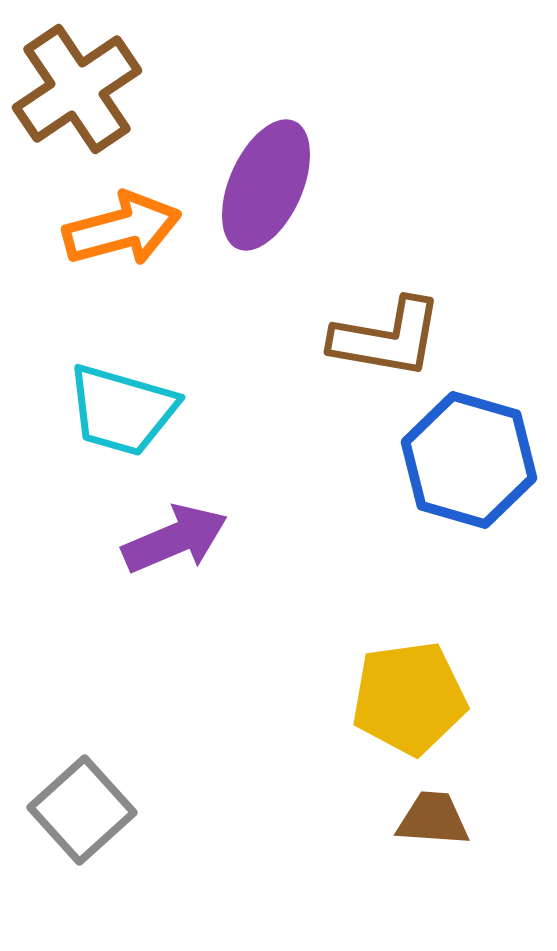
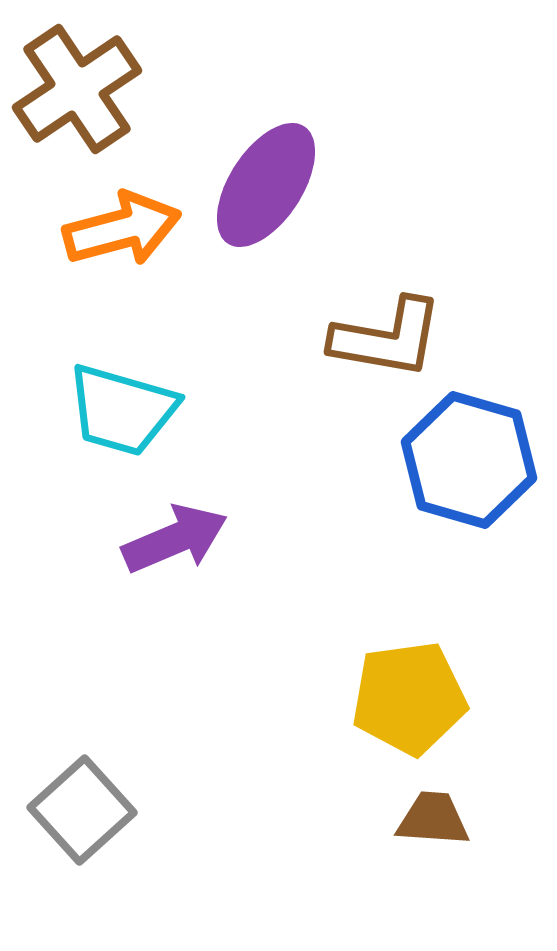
purple ellipse: rotated 9 degrees clockwise
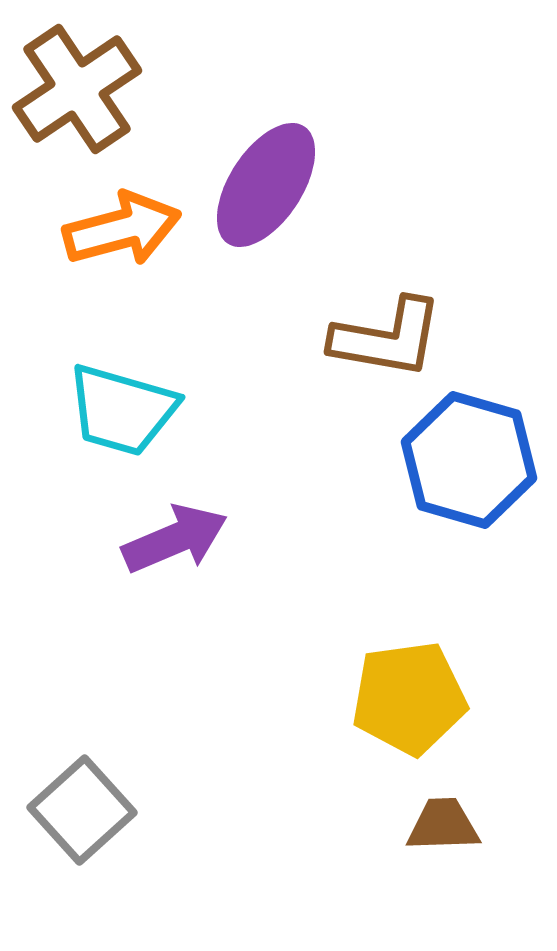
brown trapezoid: moved 10 px right, 6 px down; rotated 6 degrees counterclockwise
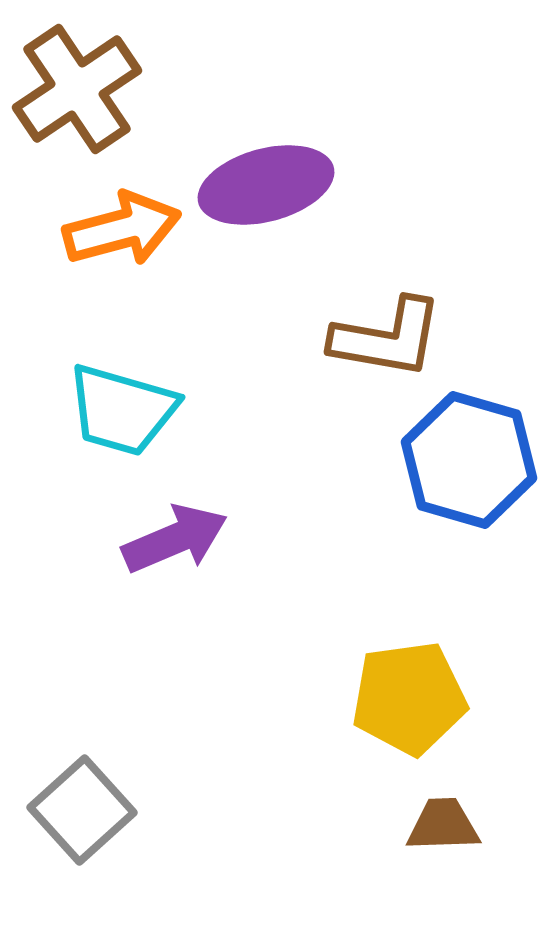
purple ellipse: rotated 42 degrees clockwise
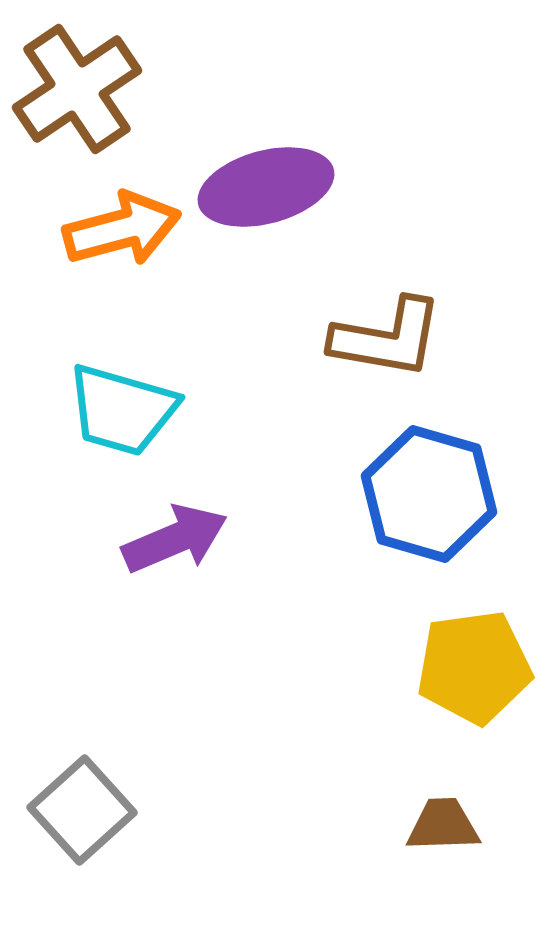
purple ellipse: moved 2 px down
blue hexagon: moved 40 px left, 34 px down
yellow pentagon: moved 65 px right, 31 px up
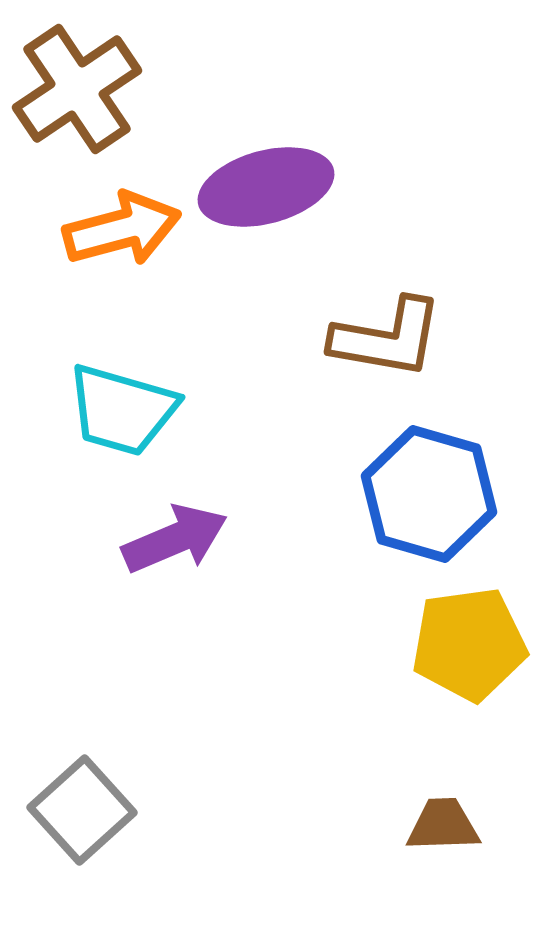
yellow pentagon: moved 5 px left, 23 px up
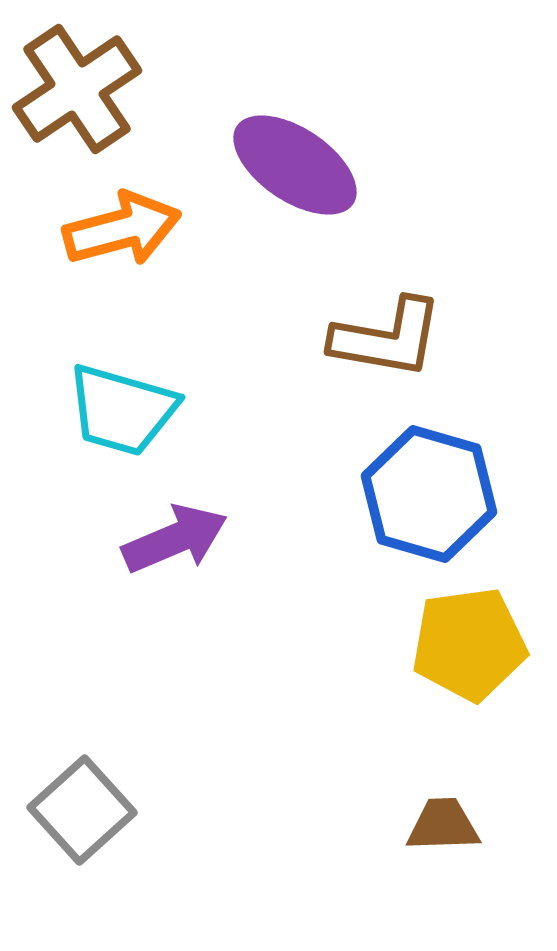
purple ellipse: moved 29 px right, 22 px up; rotated 49 degrees clockwise
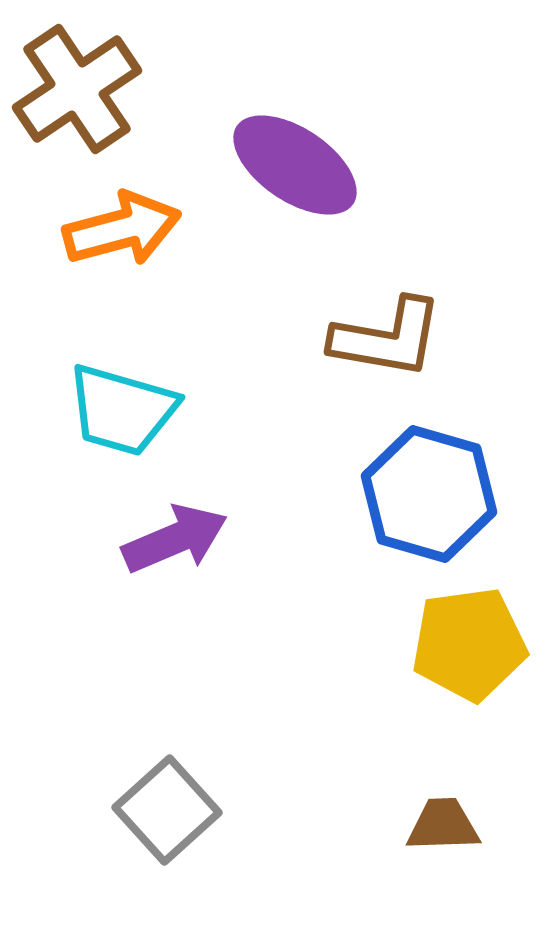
gray square: moved 85 px right
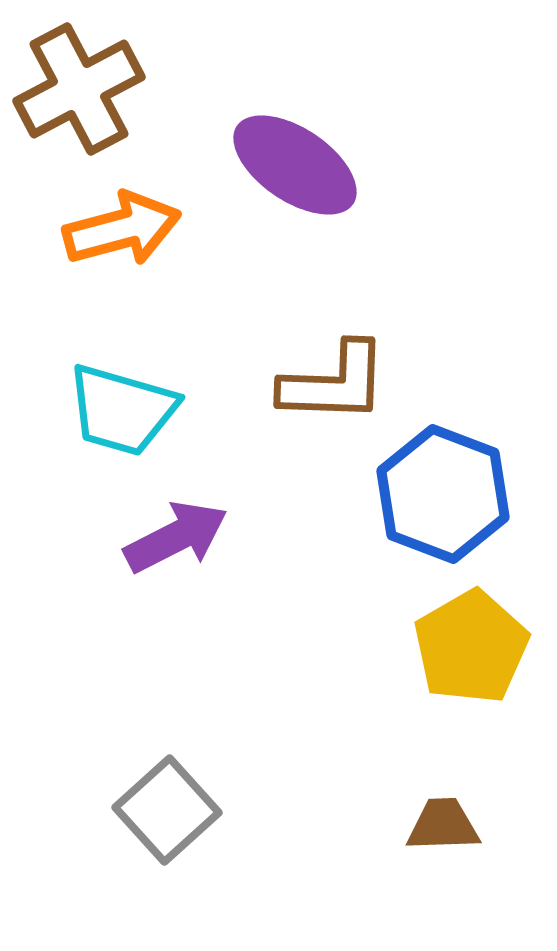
brown cross: moved 2 px right; rotated 6 degrees clockwise
brown L-shape: moved 53 px left, 45 px down; rotated 8 degrees counterclockwise
blue hexagon: moved 14 px right; rotated 5 degrees clockwise
purple arrow: moved 1 px right, 2 px up; rotated 4 degrees counterclockwise
yellow pentagon: moved 2 px right, 3 px down; rotated 22 degrees counterclockwise
